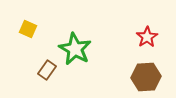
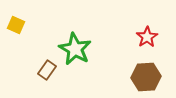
yellow square: moved 12 px left, 4 px up
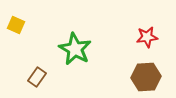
red star: rotated 25 degrees clockwise
brown rectangle: moved 10 px left, 7 px down
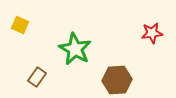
yellow square: moved 4 px right
red star: moved 5 px right, 4 px up
brown hexagon: moved 29 px left, 3 px down
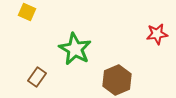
yellow square: moved 7 px right, 13 px up
red star: moved 5 px right, 1 px down
brown hexagon: rotated 20 degrees counterclockwise
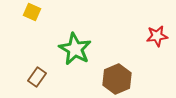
yellow square: moved 5 px right
red star: moved 2 px down
brown hexagon: moved 1 px up
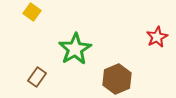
yellow square: rotated 12 degrees clockwise
red star: moved 1 px down; rotated 20 degrees counterclockwise
green star: rotated 12 degrees clockwise
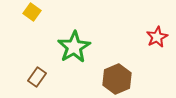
green star: moved 1 px left, 2 px up
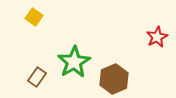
yellow square: moved 2 px right, 5 px down
green star: moved 15 px down
brown hexagon: moved 3 px left
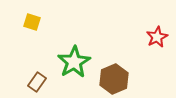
yellow square: moved 2 px left, 5 px down; rotated 18 degrees counterclockwise
brown rectangle: moved 5 px down
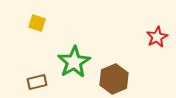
yellow square: moved 5 px right, 1 px down
brown rectangle: rotated 42 degrees clockwise
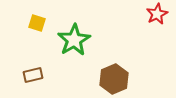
red star: moved 23 px up
green star: moved 22 px up
brown rectangle: moved 4 px left, 7 px up
